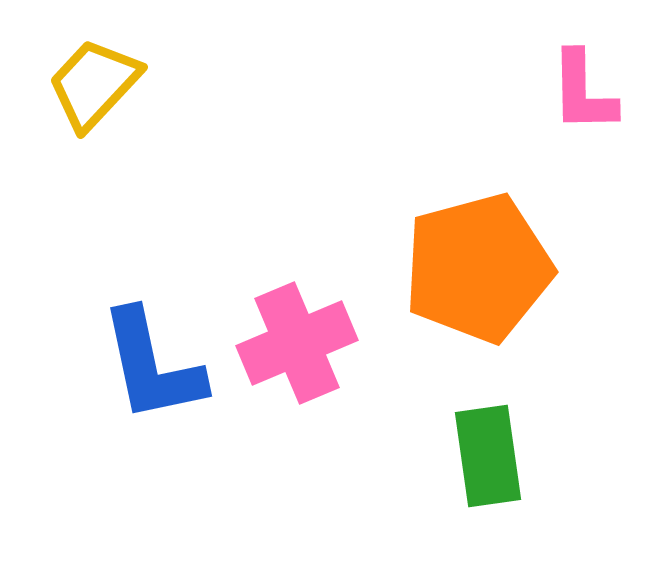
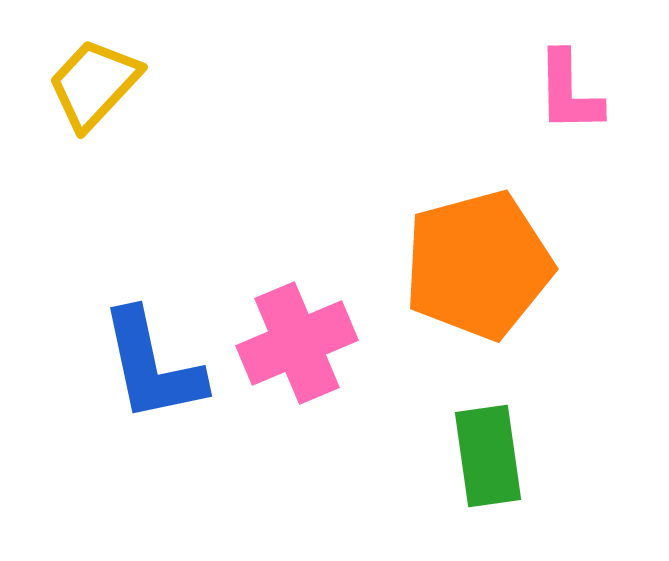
pink L-shape: moved 14 px left
orange pentagon: moved 3 px up
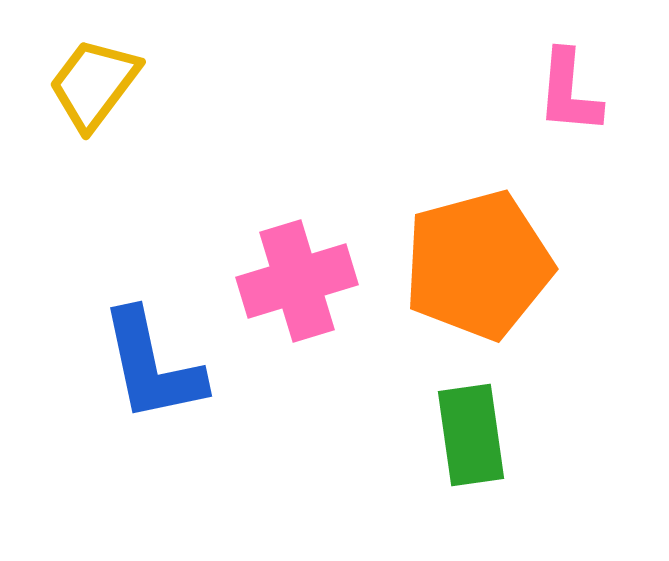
yellow trapezoid: rotated 6 degrees counterclockwise
pink L-shape: rotated 6 degrees clockwise
pink cross: moved 62 px up; rotated 6 degrees clockwise
green rectangle: moved 17 px left, 21 px up
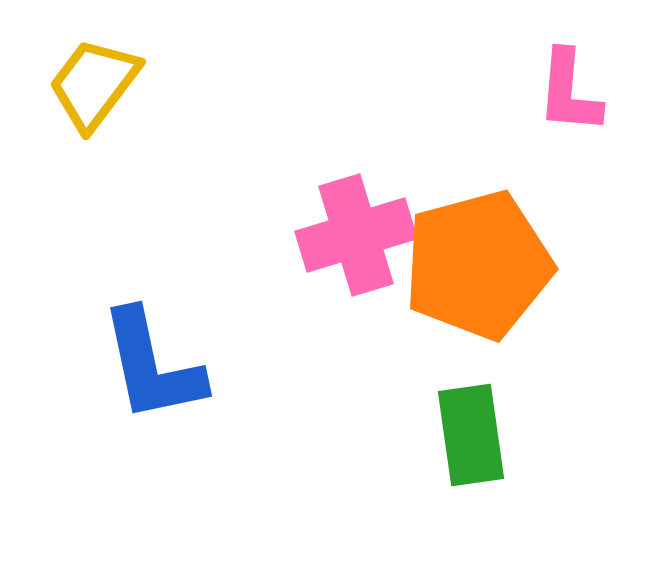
pink cross: moved 59 px right, 46 px up
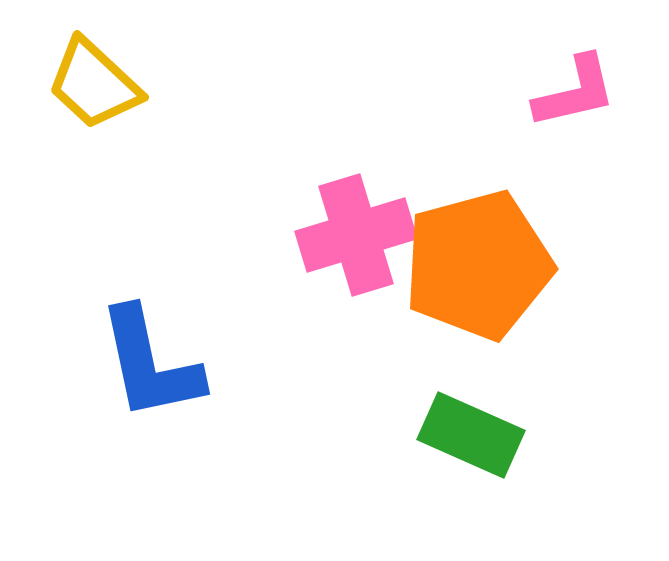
yellow trapezoid: rotated 84 degrees counterclockwise
pink L-shape: moved 6 px right; rotated 108 degrees counterclockwise
blue L-shape: moved 2 px left, 2 px up
green rectangle: rotated 58 degrees counterclockwise
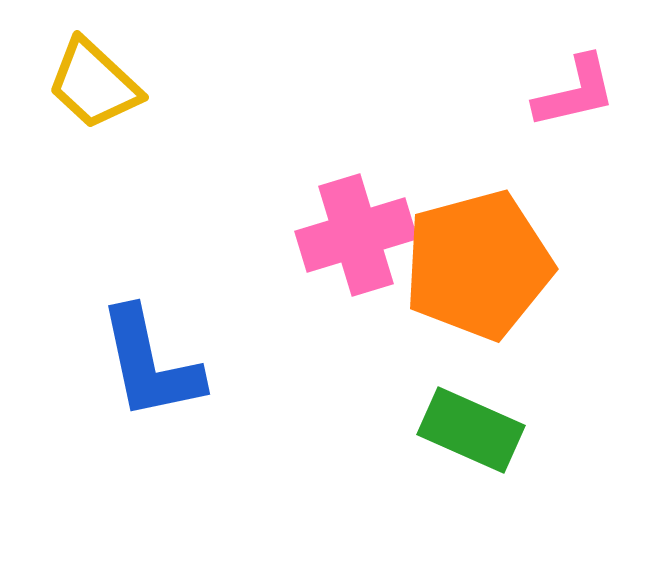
green rectangle: moved 5 px up
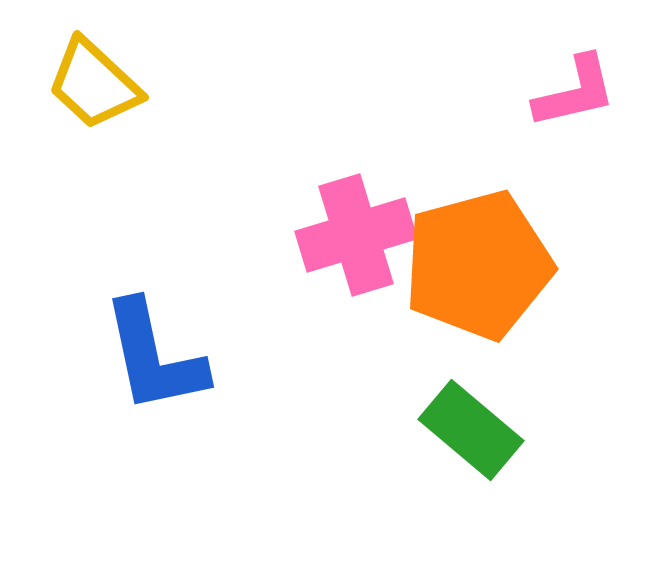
blue L-shape: moved 4 px right, 7 px up
green rectangle: rotated 16 degrees clockwise
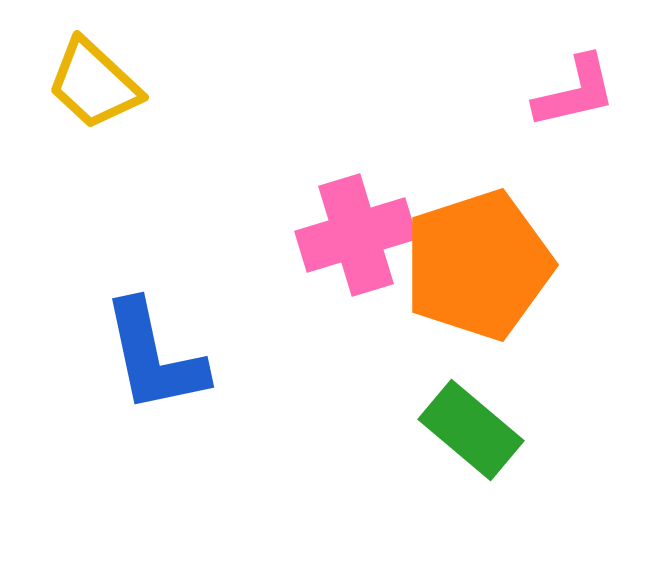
orange pentagon: rotated 3 degrees counterclockwise
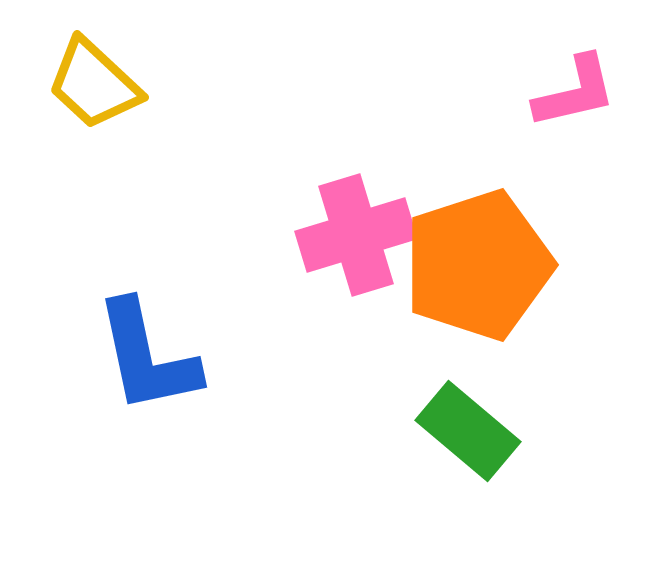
blue L-shape: moved 7 px left
green rectangle: moved 3 px left, 1 px down
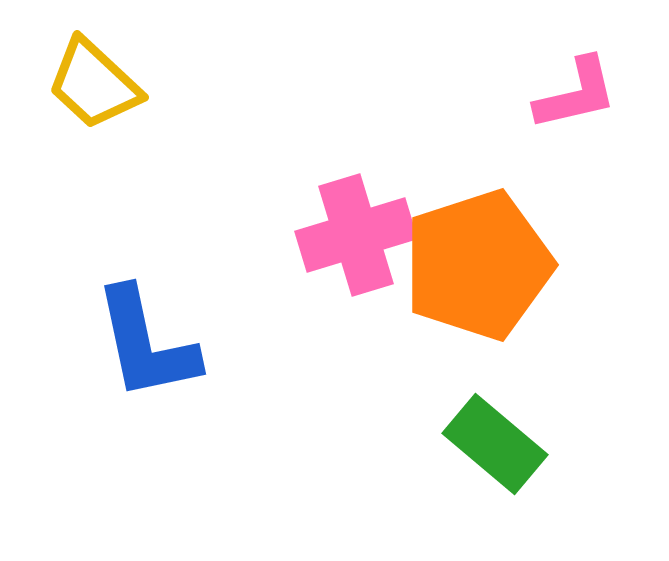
pink L-shape: moved 1 px right, 2 px down
blue L-shape: moved 1 px left, 13 px up
green rectangle: moved 27 px right, 13 px down
